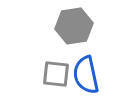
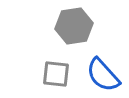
blue semicircle: moved 17 px right; rotated 30 degrees counterclockwise
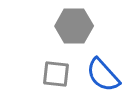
gray hexagon: rotated 9 degrees clockwise
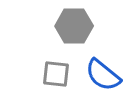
blue semicircle: rotated 9 degrees counterclockwise
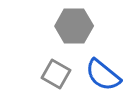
gray square: rotated 24 degrees clockwise
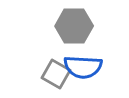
blue semicircle: moved 20 px left, 8 px up; rotated 36 degrees counterclockwise
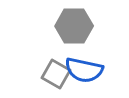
blue semicircle: moved 1 px right, 3 px down; rotated 9 degrees clockwise
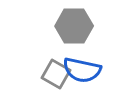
blue semicircle: moved 2 px left
